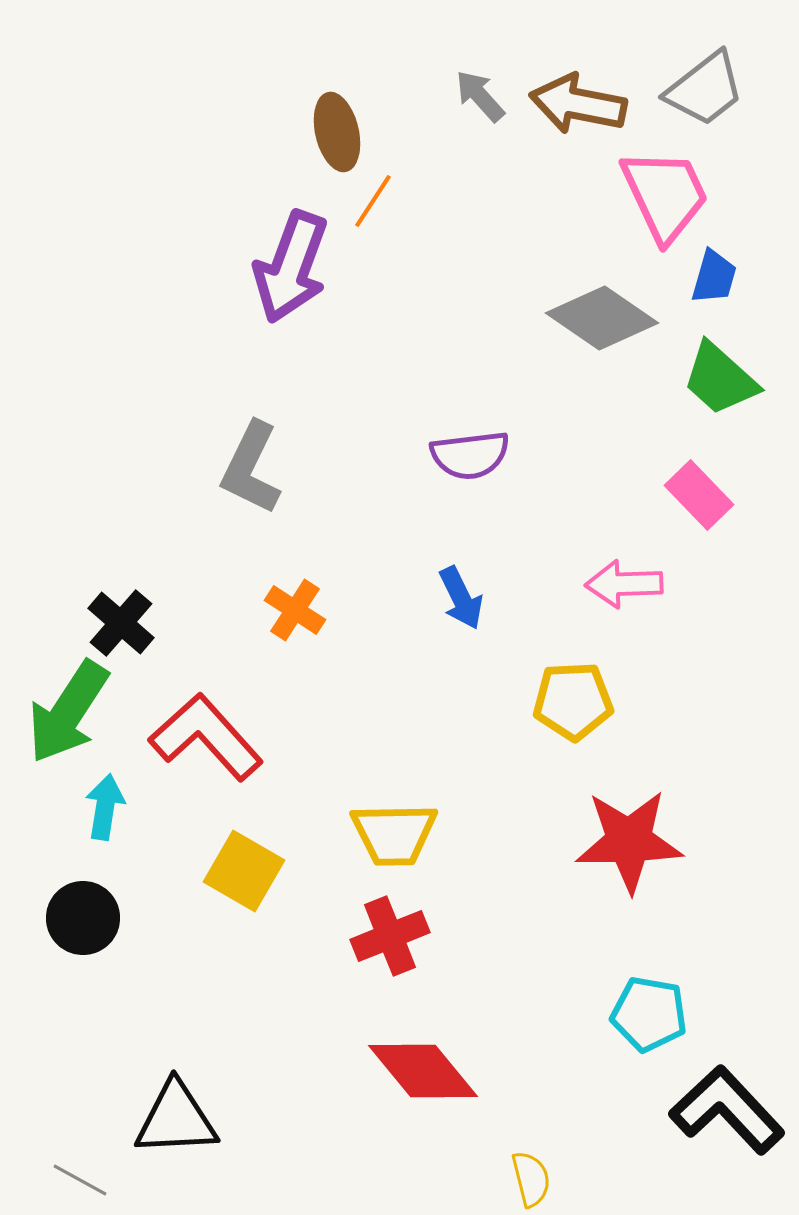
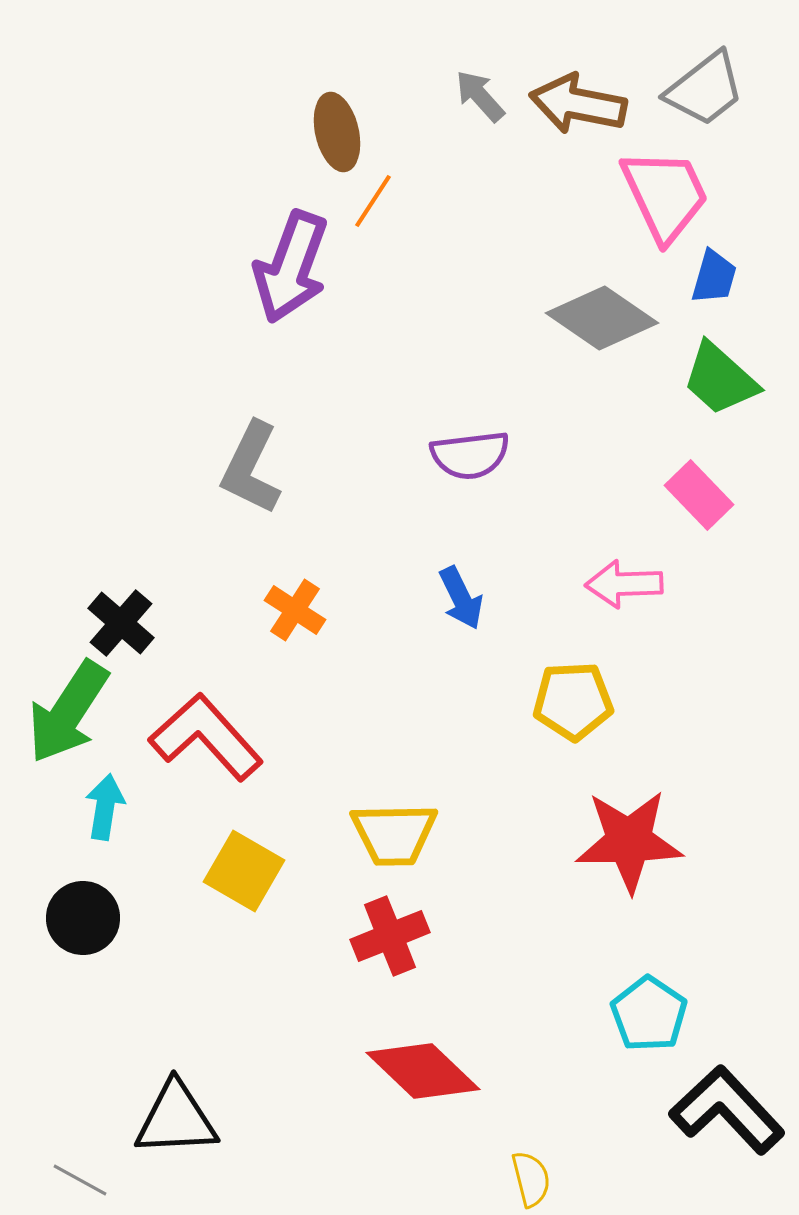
cyan pentagon: rotated 24 degrees clockwise
red diamond: rotated 7 degrees counterclockwise
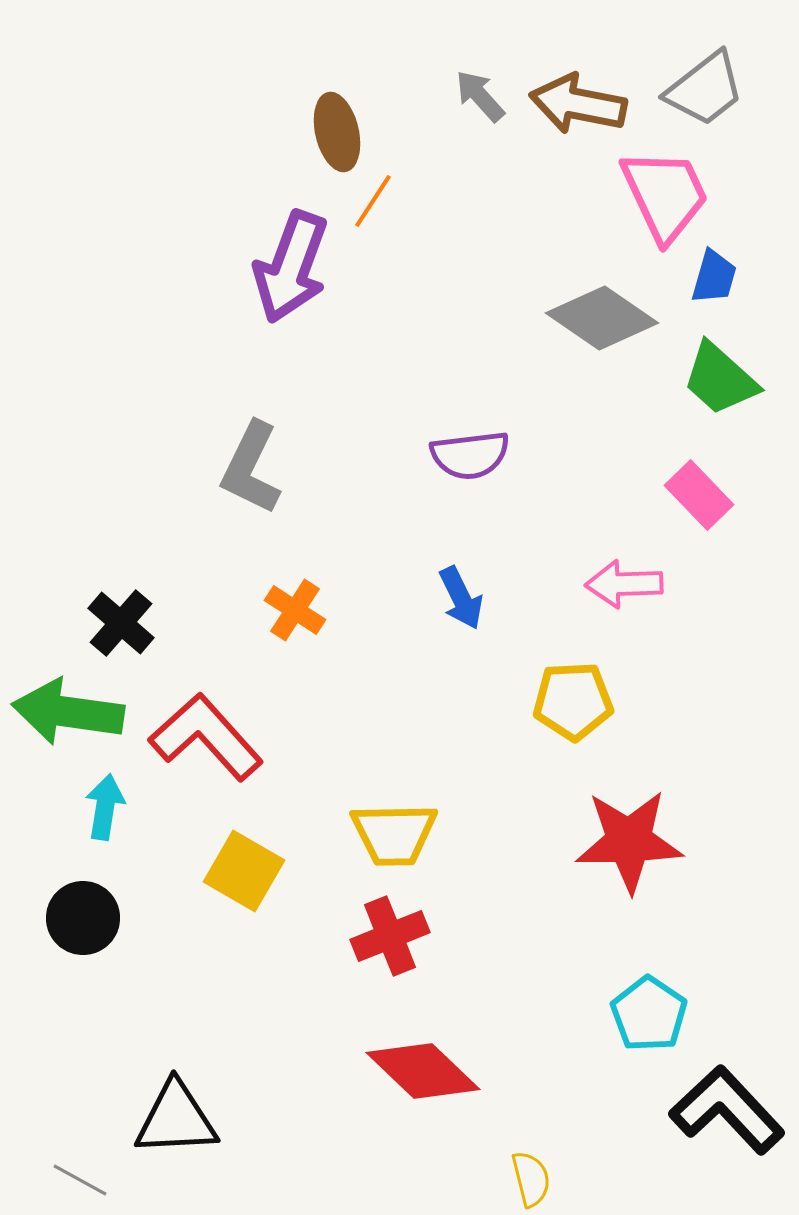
green arrow: rotated 65 degrees clockwise
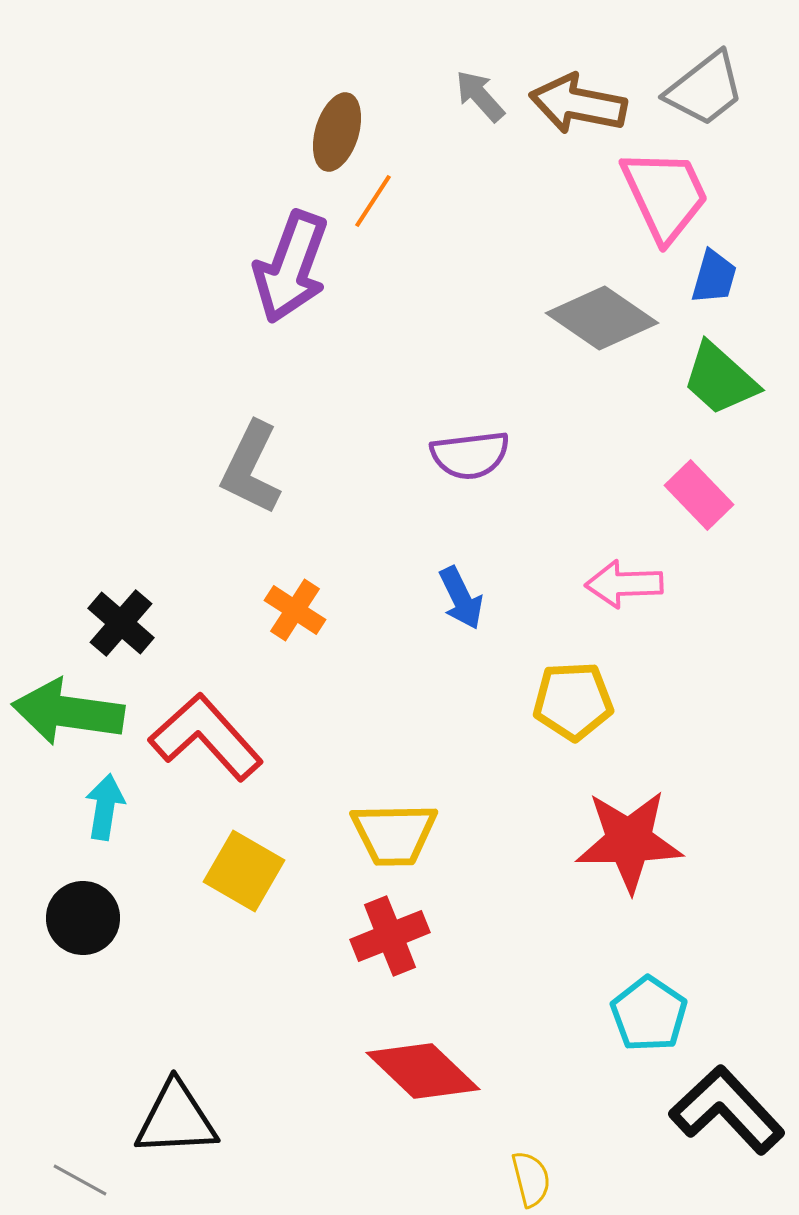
brown ellipse: rotated 30 degrees clockwise
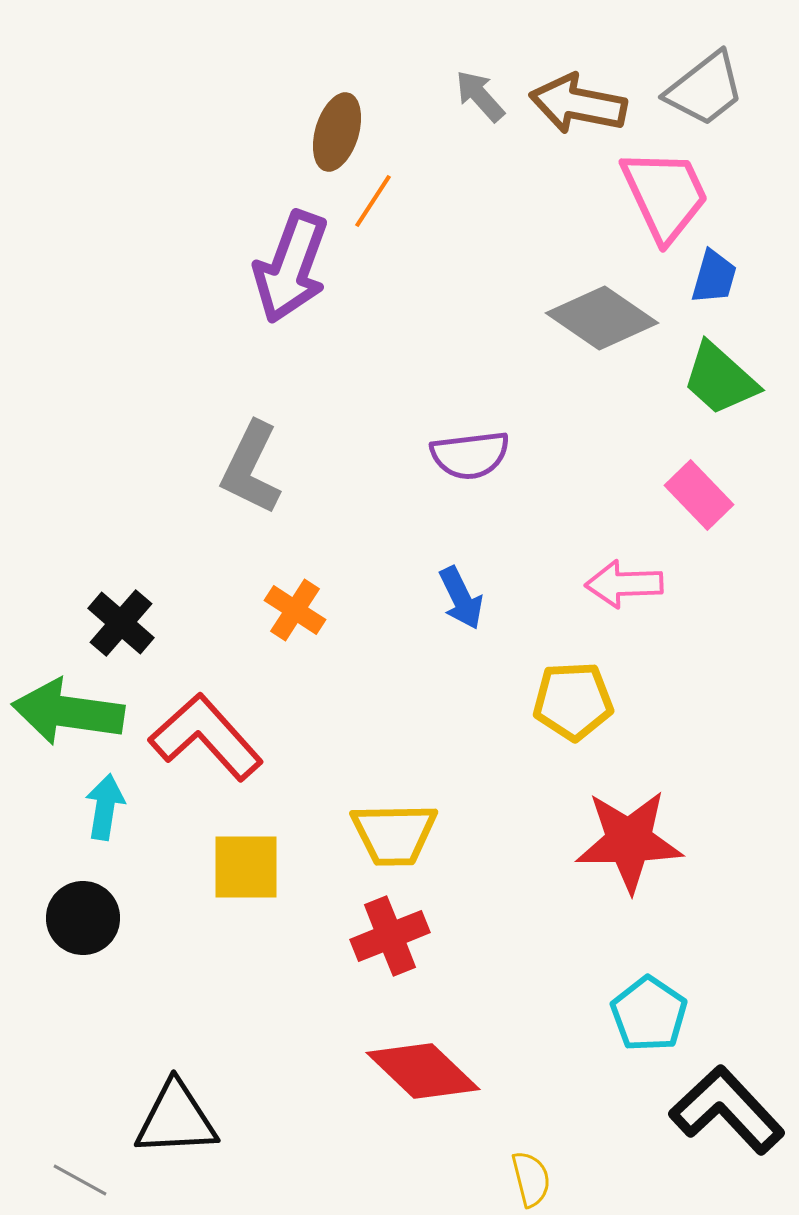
yellow square: moved 2 px right, 4 px up; rotated 30 degrees counterclockwise
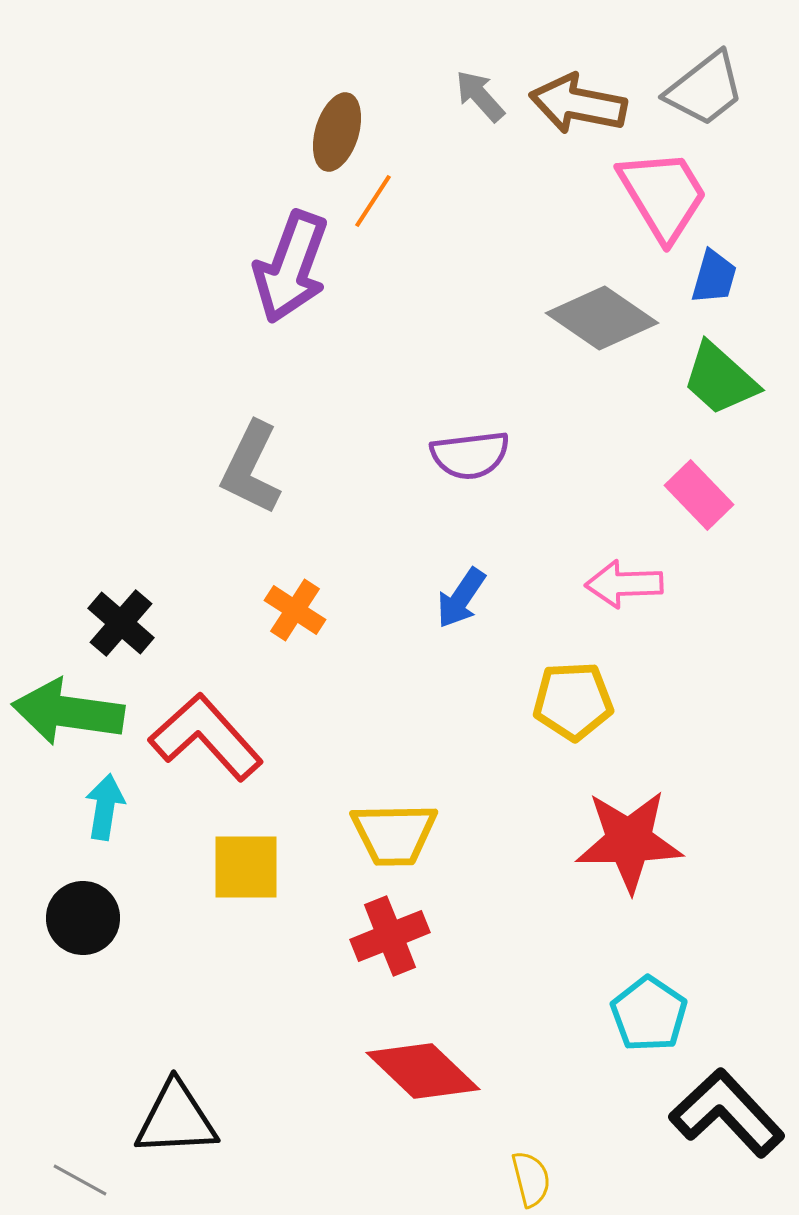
pink trapezoid: moved 2 px left; rotated 6 degrees counterclockwise
blue arrow: rotated 60 degrees clockwise
black L-shape: moved 3 px down
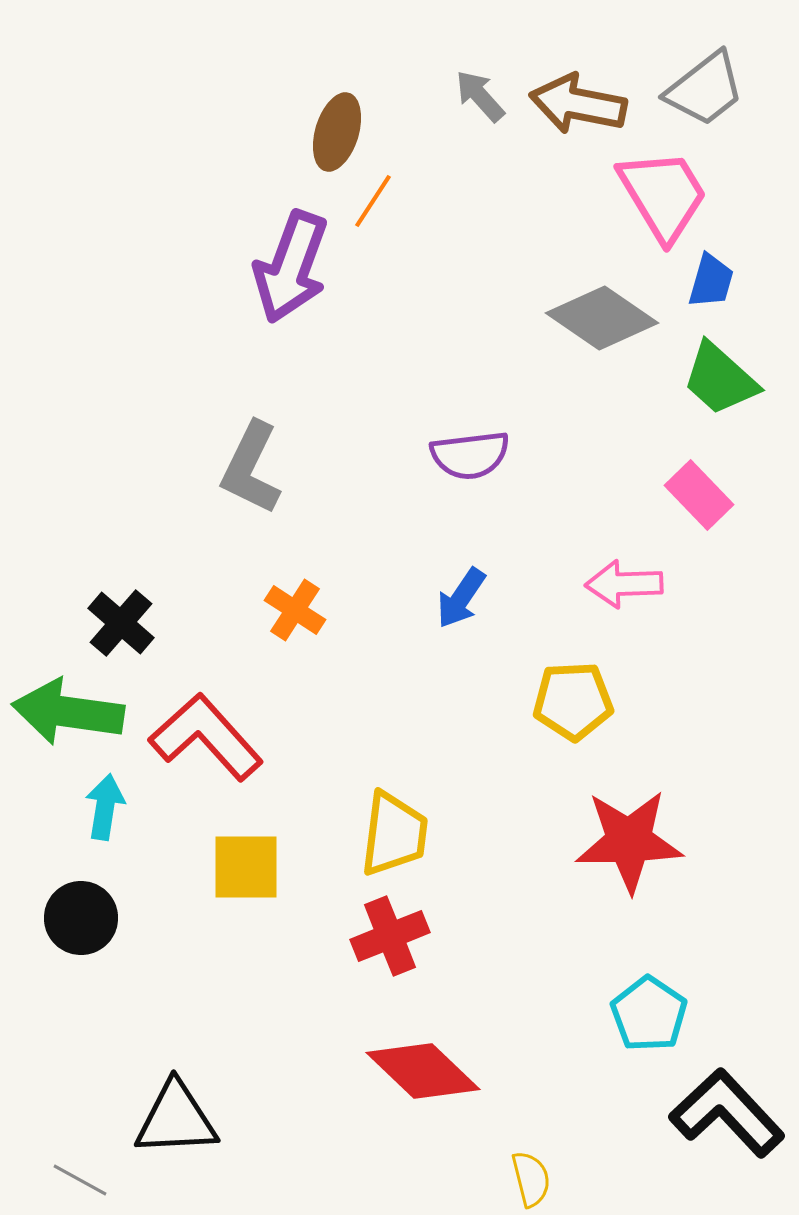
blue trapezoid: moved 3 px left, 4 px down
yellow trapezoid: rotated 82 degrees counterclockwise
black circle: moved 2 px left
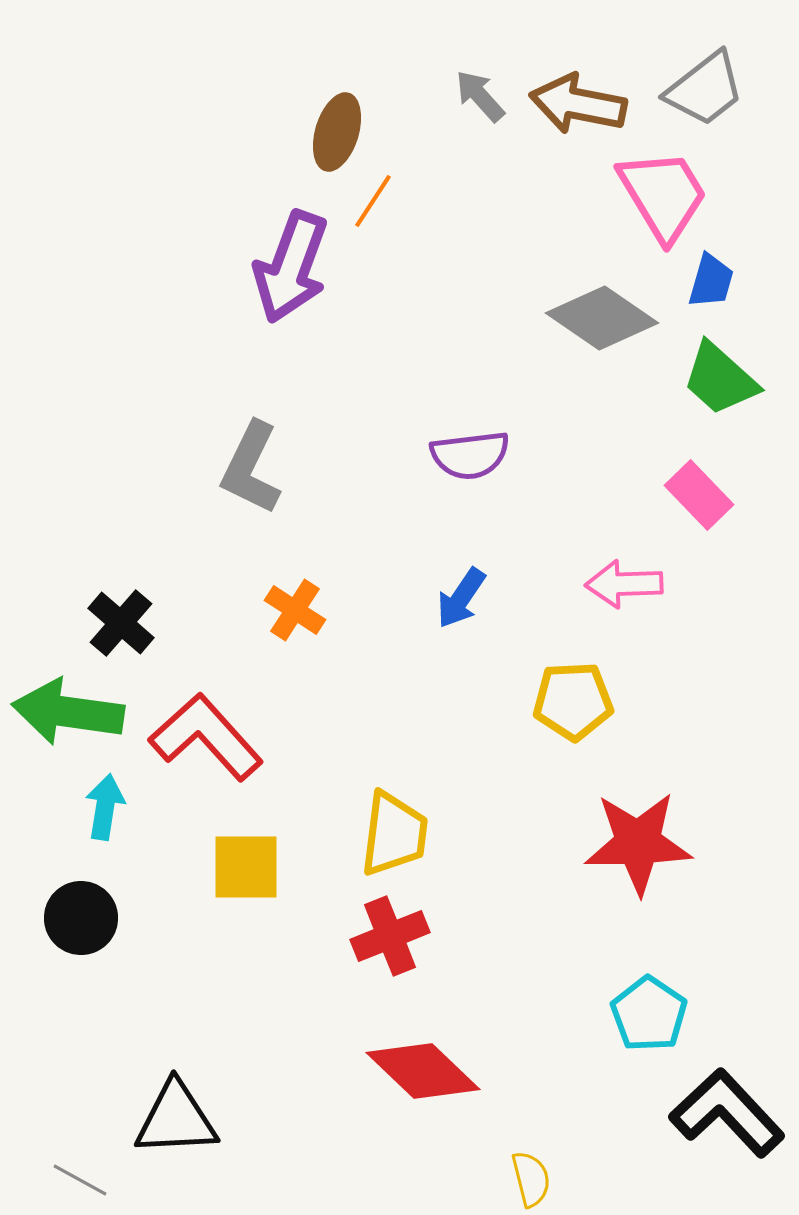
red star: moved 9 px right, 2 px down
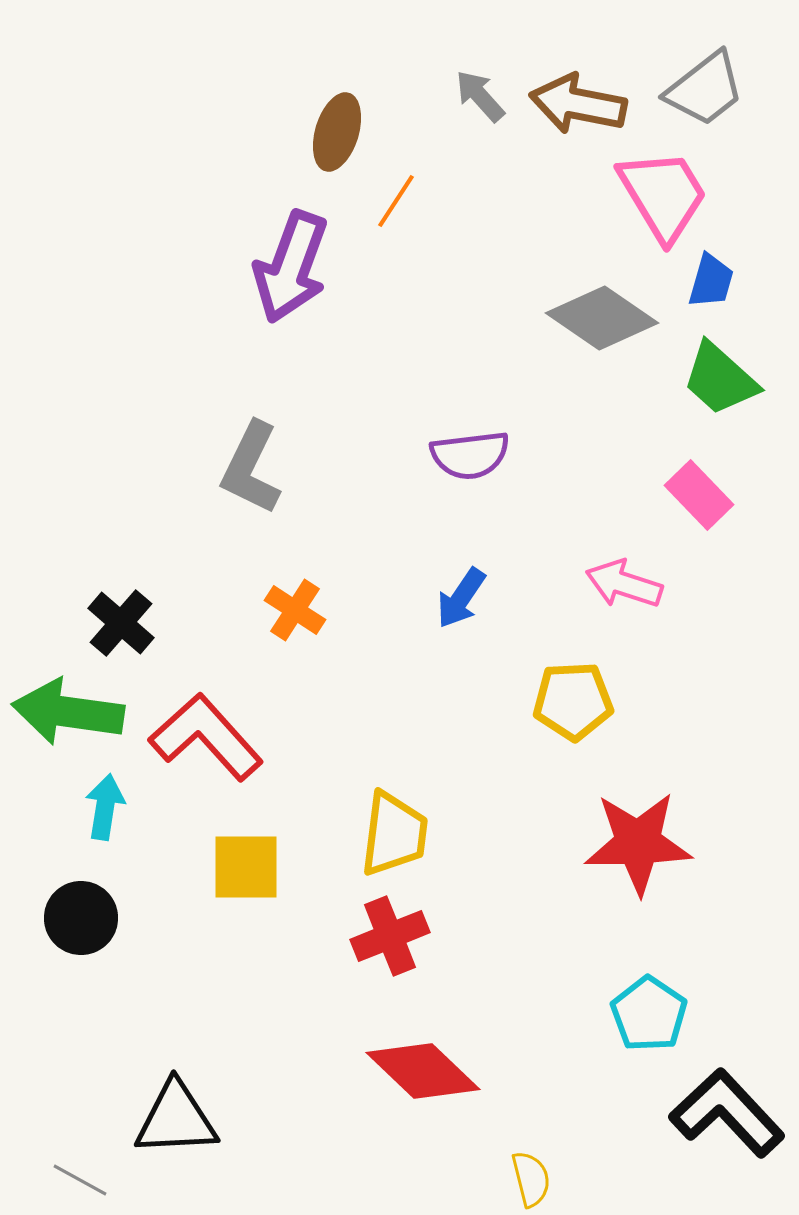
orange line: moved 23 px right
pink arrow: rotated 20 degrees clockwise
